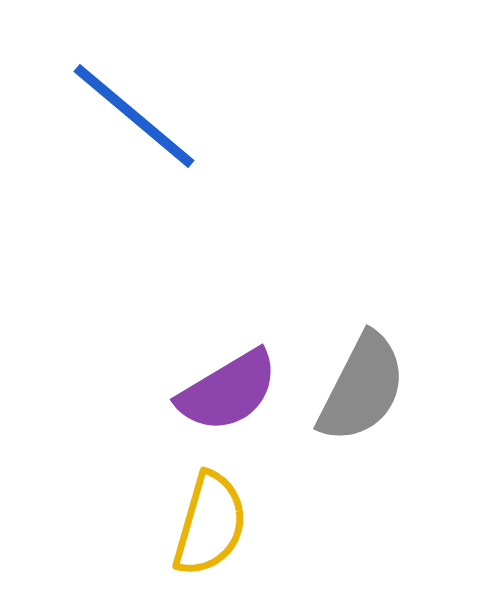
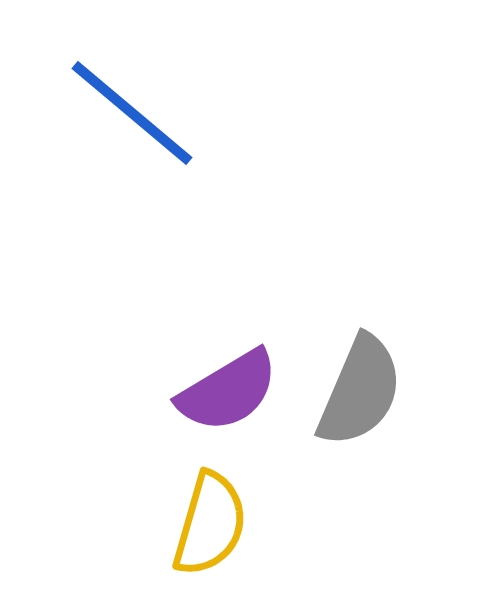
blue line: moved 2 px left, 3 px up
gray semicircle: moved 2 px left, 3 px down; rotated 4 degrees counterclockwise
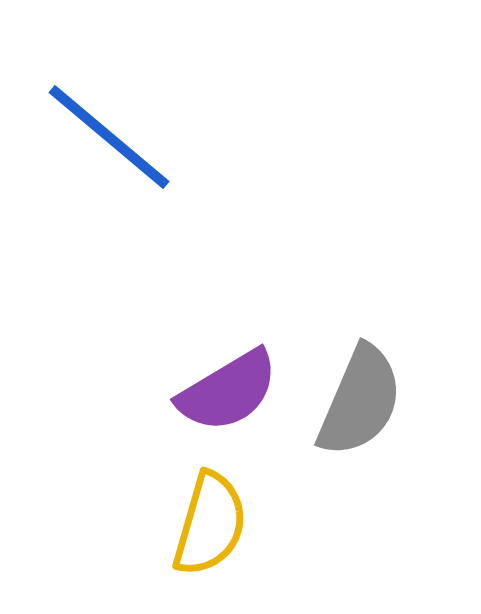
blue line: moved 23 px left, 24 px down
gray semicircle: moved 10 px down
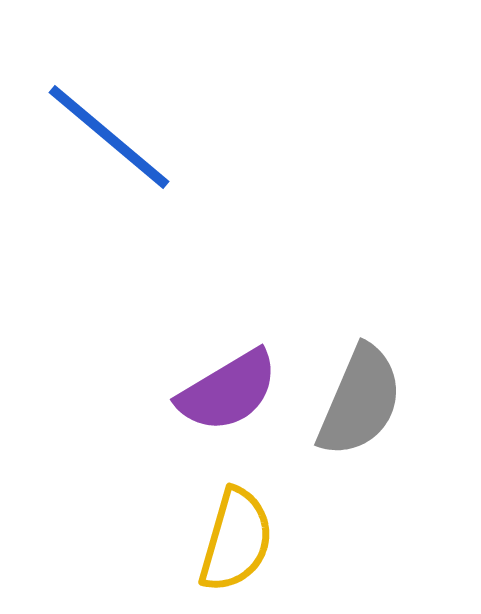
yellow semicircle: moved 26 px right, 16 px down
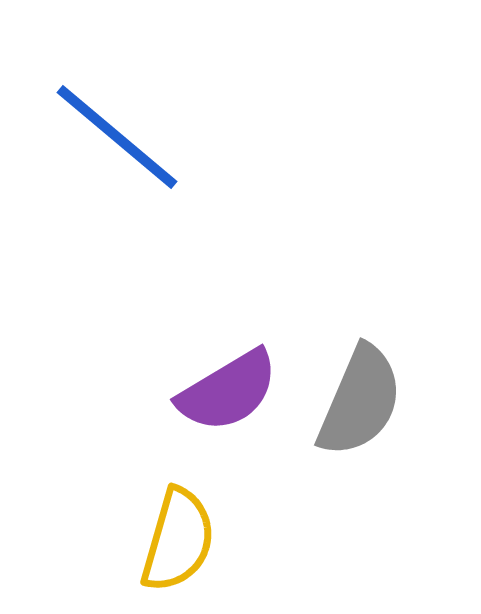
blue line: moved 8 px right
yellow semicircle: moved 58 px left
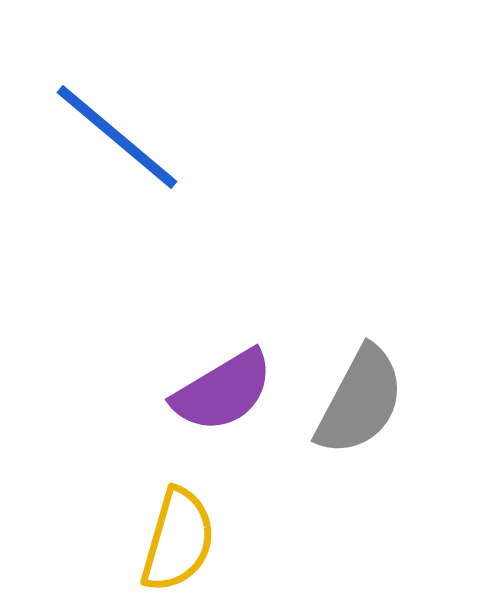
purple semicircle: moved 5 px left
gray semicircle: rotated 5 degrees clockwise
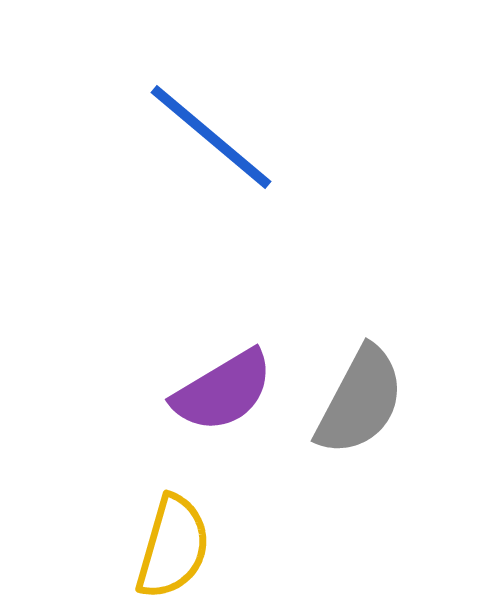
blue line: moved 94 px right
yellow semicircle: moved 5 px left, 7 px down
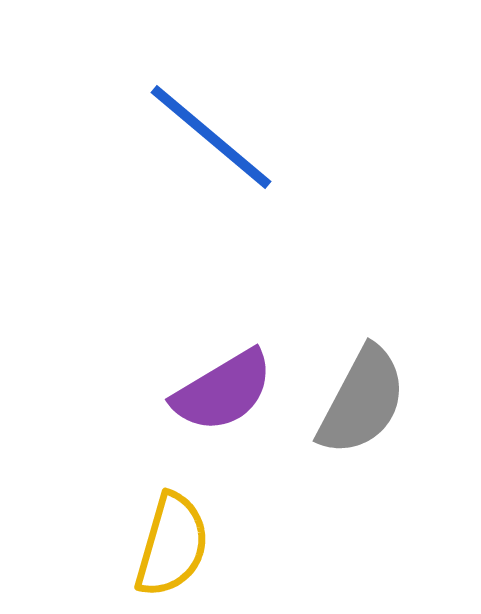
gray semicircle: moved 2 px right
yellow semicircle: moved 1 px left, 2 px up
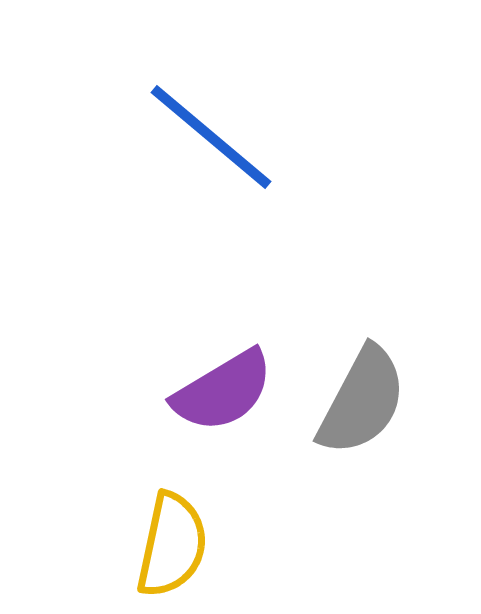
yellow semicircle: rotated 4 degrees counterclockwise
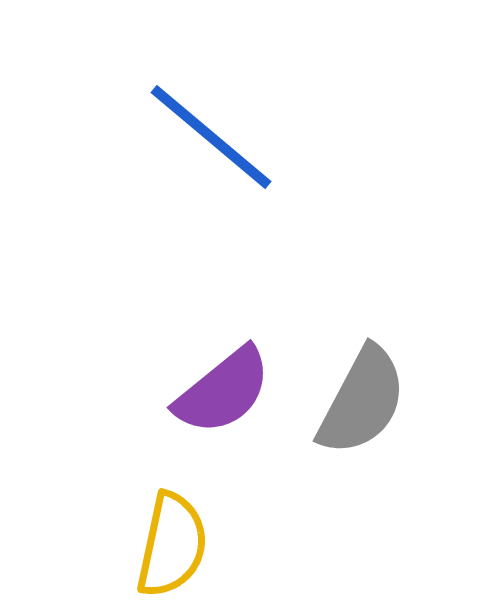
purple semicircle: rotated 8 degrees counterclockwise
